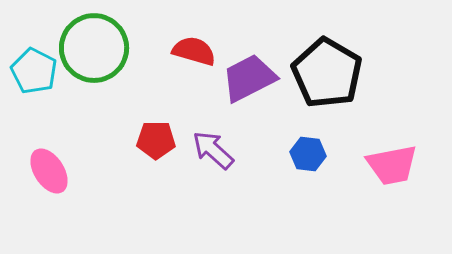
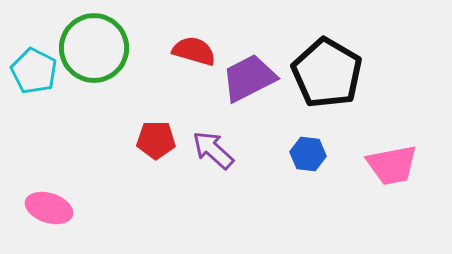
pink ellipse: moved 37 px down; rotated 39 degrees counterclockwise
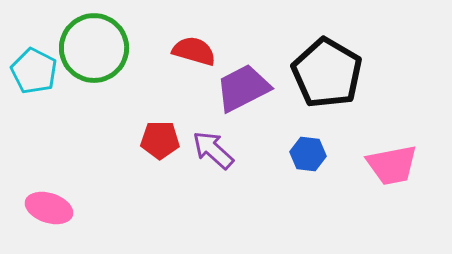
purple trapezoid: moved 6 px left, 10 px down
red pentagon: moved 4 px right
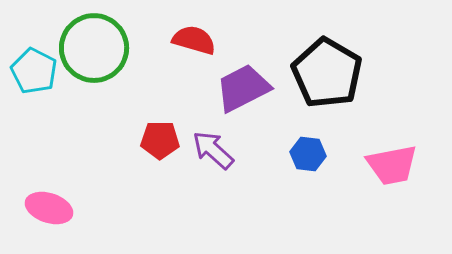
red semicircle: moved 11 px up
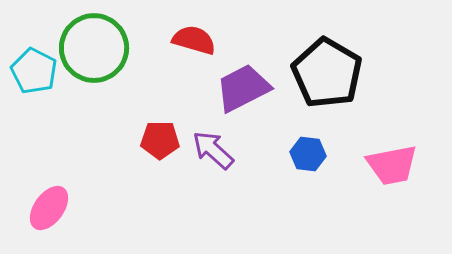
pink ellipse: rotated 72 degrees counterclockwise
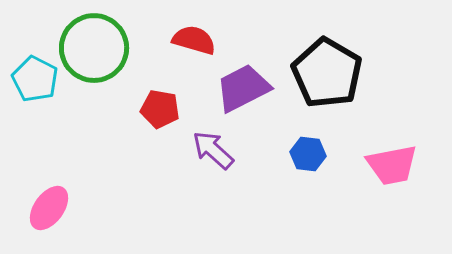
cyan pentagon: moved 1 px right, 8 px down
red pentagon: moved 31 px up; rotated 9 degrees clockwise
